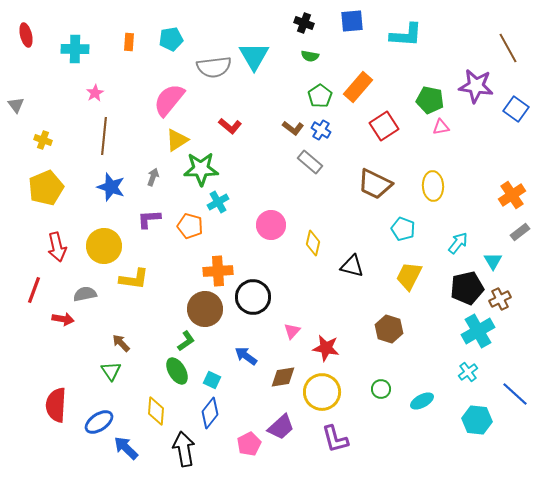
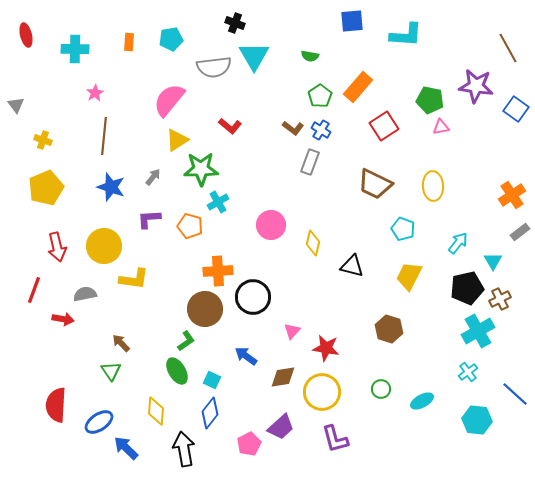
black cross at (304, 23): moved 69 px left
gray rectangle at (310, 162): rotated 70 degrees clockwise
gray arrow at (153, 177): rotated 18 degrees clockwise
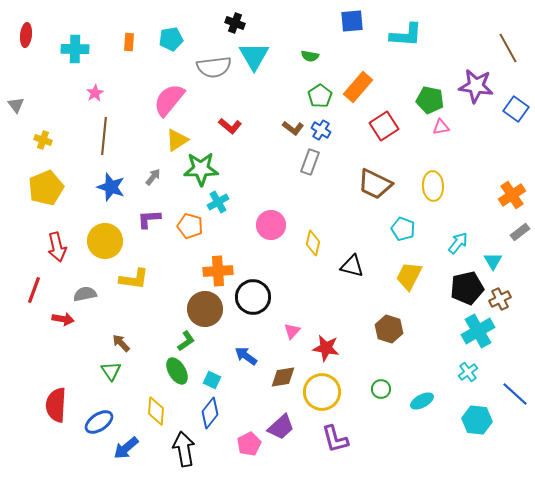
red ellipse at (26, 35): rotated 20 degrees clockwise
yellow circle at (104, 246): moved 1 px right, 5 px up
blue arrow at (126, 448): rotated 84 degrees counterclockwise
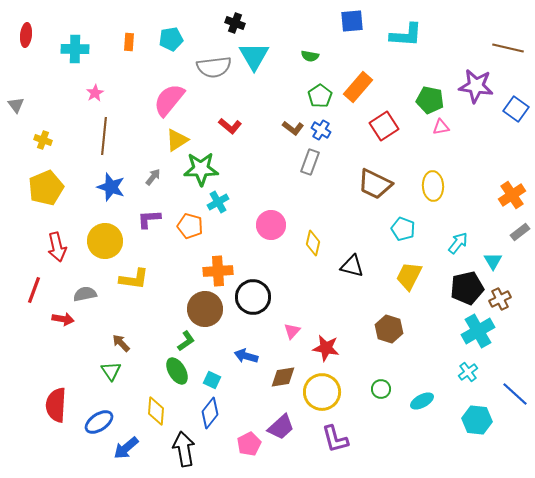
brown line at (508, 48): rotated 48 degrees counterclockwise
blue arrow at (246, 356): rotated 20 degrees counterclockwise
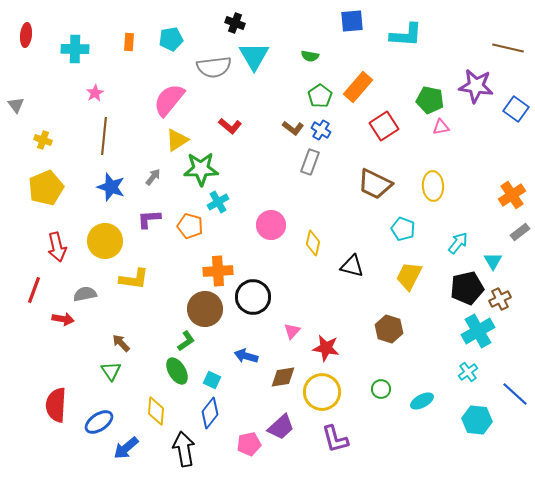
pink pentagon at (249, 444): rotated 15 degrees clockwise
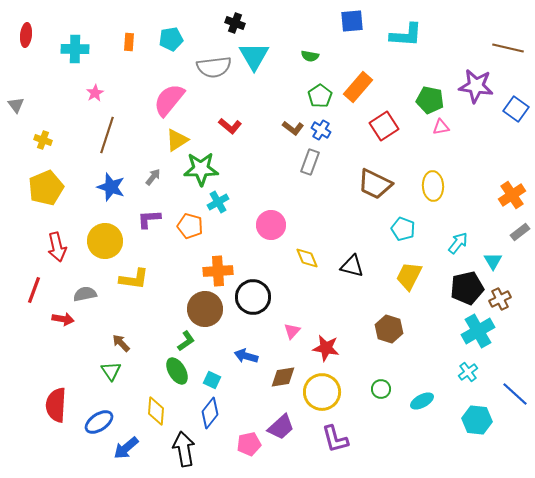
brown line at (104, 136): moved 3 px right, 1 px up; rotated 12 degrees clockwise
yellow diamond at (313, 243): moved 6 px left, 15 px down; rotated 35 degrees counterclockwise
